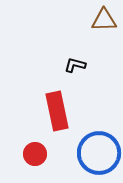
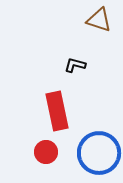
brown triangle: moved 5 px left; rotated 20 degrees clockwise
red circle: moved 11 px right, 2 px up
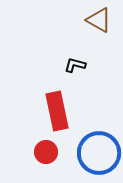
brown triangle: rotated 12 degrees clockwise
